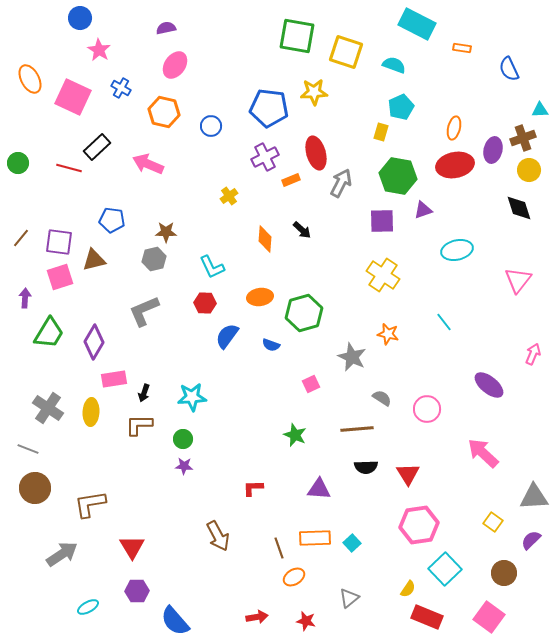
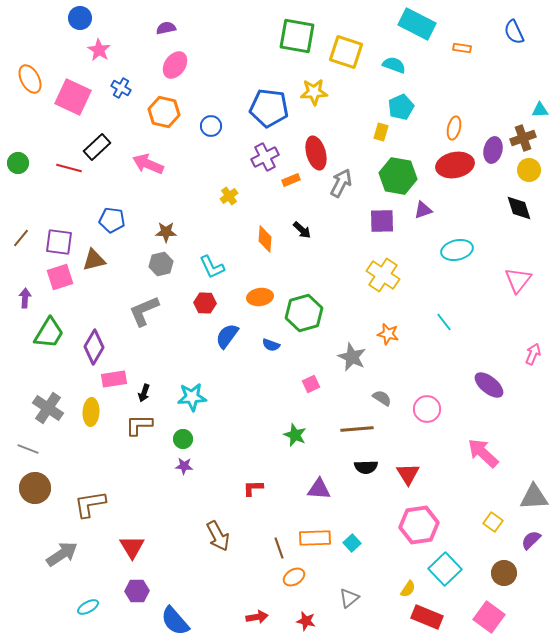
blue semicircle at (509, 69): moved 5 px right, 37 px up
gray hexagon at (154, 259): moved 7 px right, 5 px down
purple diamond at (94, 342): moved 5 px down
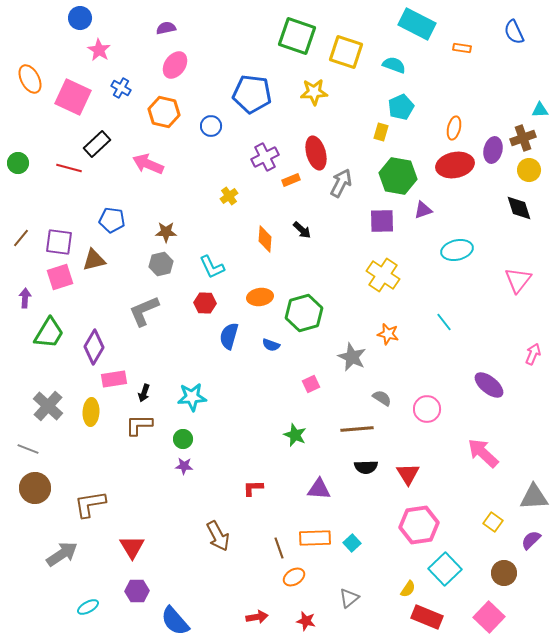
green square at (297, 36): rotated 9 degrees clockwise
blue pentagon at (269, 108): moved 17 px left, 14 px up
black rectangle at (97, 147): moved 3 px up
blue semicircle at (227, 336): moved 2 px right; rotated 20 degrees counterclockwise
gray cross at (48, 408): moved 2 px up; rotated 8 degrees clockwise
pink square at (489, 617): rotated 8 degrees clockwise
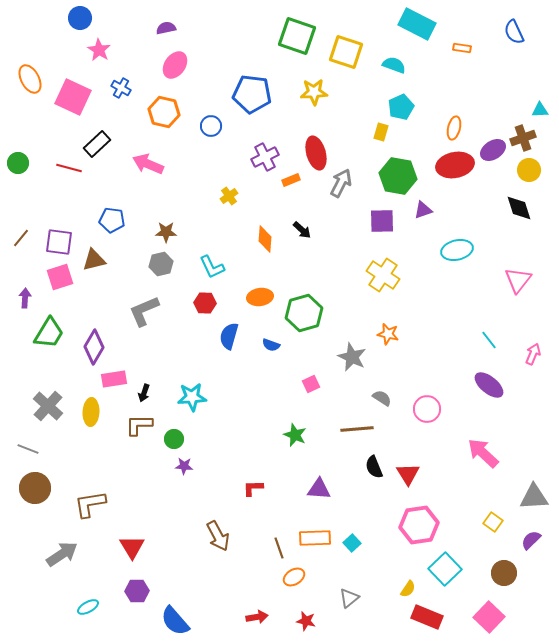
purple ellipse at (493, 150): rotated 45 degrees clockwise
cyan line at (444, 322): moved 45 px right, 18 px down
green circle at (183, 439): moved 9 px left
black semicircle at (366, 467): moved 8 px right; rotated 70 degrees clockwise
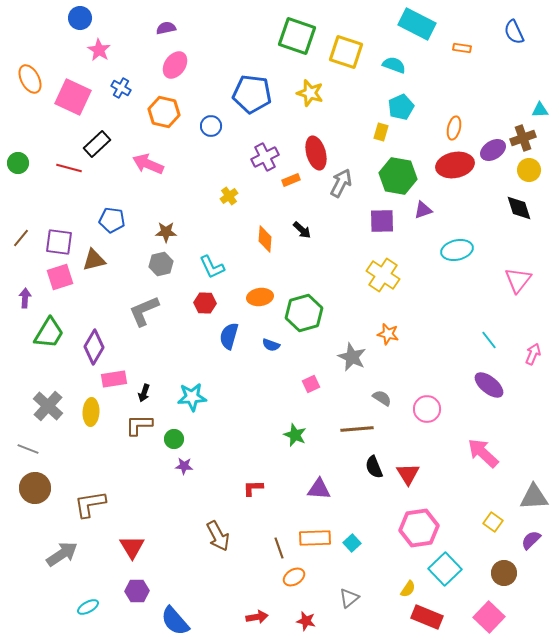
yellow star at (314, 92): moved 4 px left, 1 px down; rotated 20 degrees clockwise
pink hexagon at (419, 525): moved 3 px down
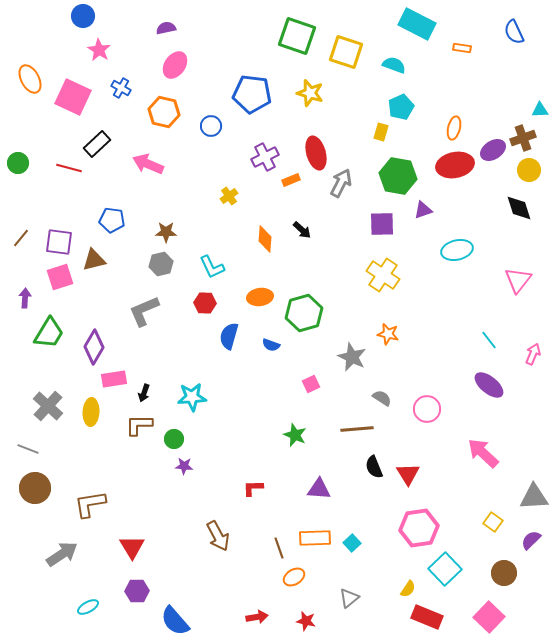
blue circle at (80, 18): moved 3 px right, 2 px up
purple square at (382, 221): moved 3 px down
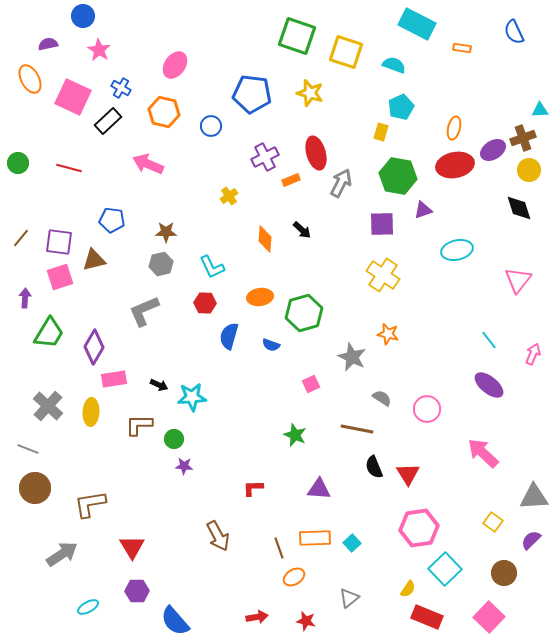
purple semicircle at (166, 28): moved 118 px left, 16 px down
black rectangle at (97, 144): moved 11 px right, 23 px up
black arrow at (144, 393): moved 15 px right, 8 px up; rotated 84 degrees counterclockwise
brown line at (357, 429): rotated 16 degrees clockwise
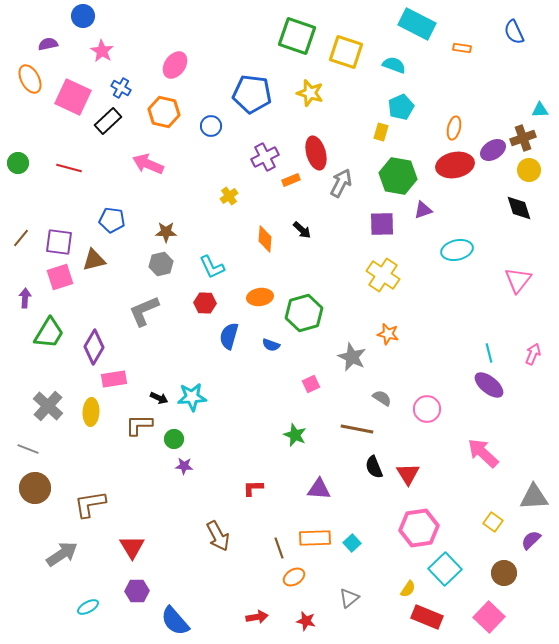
pink star at (99, 50): moved 3 px right, 1 px down
cyan line at (489, 340): moved 13 px down; rotated 24 degrees clockwise
black arrow at (159, 385): moved 13 px down
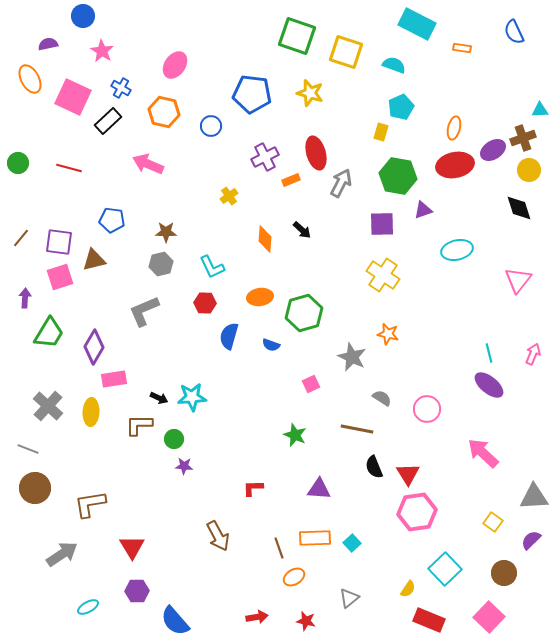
pink hexagon at (419, 528): moved 2 px left, 16 px up
red rectangle at (427, 617): moved 2 px right, 3 px down
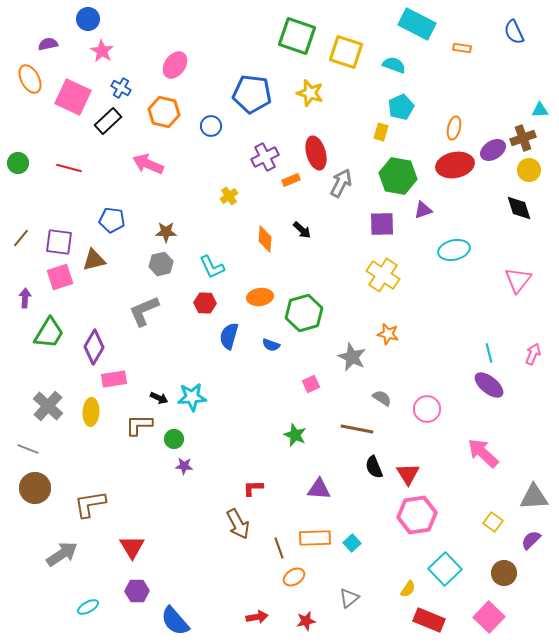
blue circle at (83, 16): moved 5 px right, 3 px down
cyan ellipse at (457, 250): moved 3 px left
pink hexagon at (417, 512): moved 3 px down
brown arrow at (218, 536): moved 20 px right, 12 px up
red star at (306, 621): rotated 24 degrees counterclockwise
